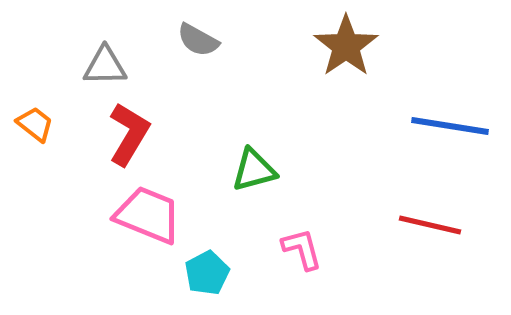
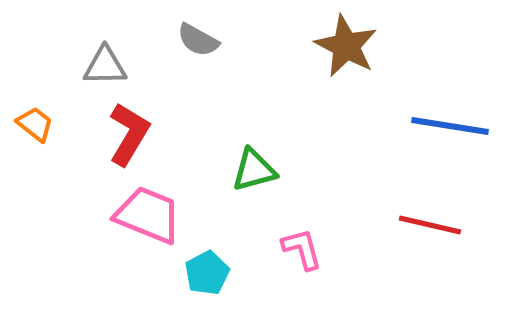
brown star: rotated 10 degrees counterclockwise
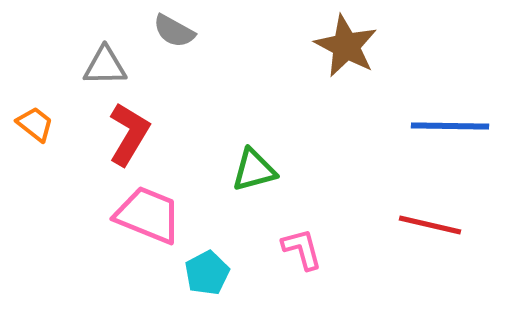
gray semicircle: moved 24 px left, 9 px up
blue line: rotated 8 degrees counterclockwise
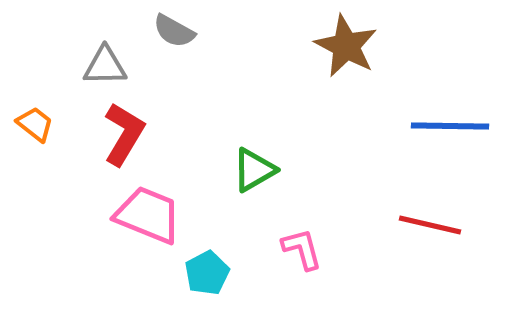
red L-shape: moved 5 px left
green triangle: rotated 15 degrees counterclockwise
